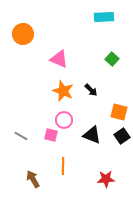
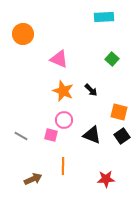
brown arrow: rotated 96 degrees clockwise
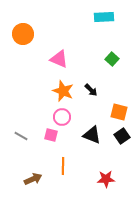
pink circle: moved 2 px left, 3 px up
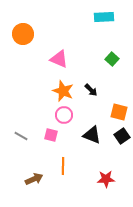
pink circle: moved 2 px right, 2 px up
brown arrow: moved 1 px right
